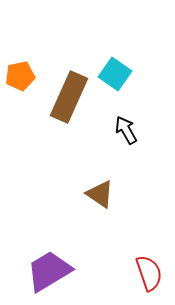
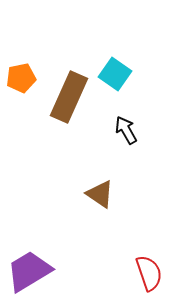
orange pentagon: moved 1 px right, 2 px down
purple trapezoid: moved 20 px left
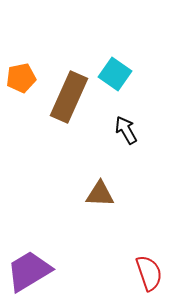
brown triangle: rotated 32 degrees counterclockwise
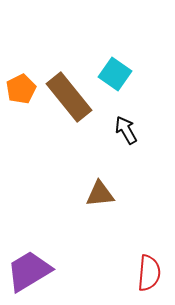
orange pentagon: moved 11 px down; rotated 16 degrees counterclockwise
brown rectangle: rotated 63 degrees counterclockwise
brown triangle: rotated 8 degrees counterclockwise
red semicircle: rotated 24 degrees clockwise
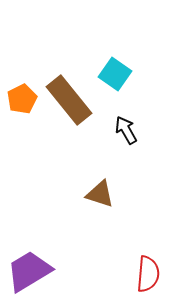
orange pentagon: moved 1 px right, 10 px down
brown rectangle: moved 3 px down
brown triangle: rotated 24 degrees clockwise
red semicircle: moved 1 px left, 1 px down
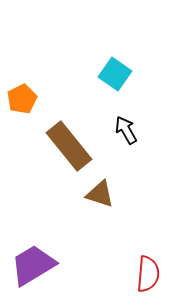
brown rectangle: moved 46 px down
purple trapezoid: moved 4 px right, 6 px up
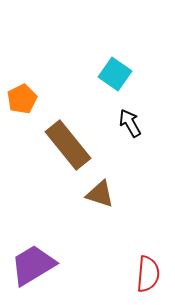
black arrow: moved 4 px right, 7 px up
brown rectangle: moved 1 px left, 1 px up
